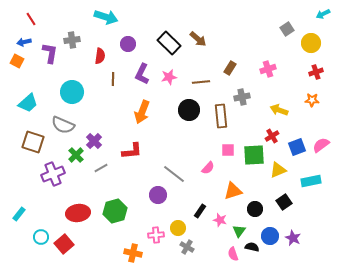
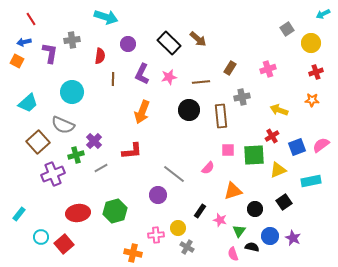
brown square at (33, 142): moved 5 px right; rotated 30 degrees clockwise
green cross at (76, 155): rotated 28 degrees clockwise
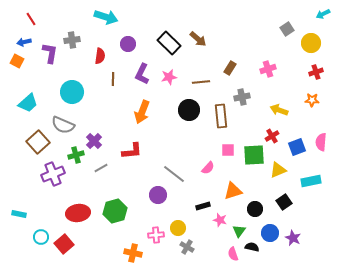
pink semicircle at (321, 145): moved 3 px up; rotated 48 degrees counterclockwise
black rectangle at (200, 211): moved 3 px right, 5 px up; rotated 40 degrees clockwise
cyan rectangle at (19, 214): rotated 64 degrees clockwise
blue circle at (270, 236): moved 3 px up
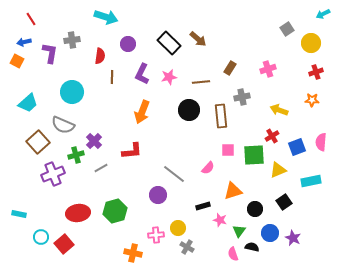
brown line at (113, 79): moved 1 px left, 2 px up
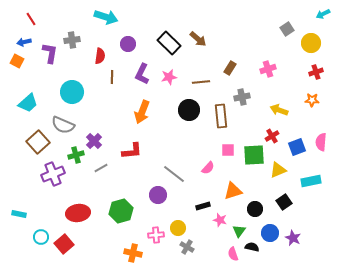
green hexagon at (115, 211): moved 6 px right
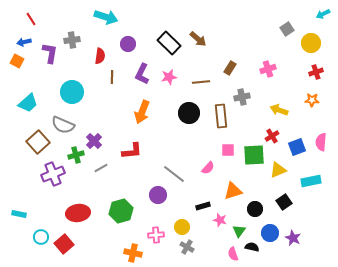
black circle at (189, 110): moved 3 px down
yellow circle at (178, 228): moved 4 px right, 1 px up
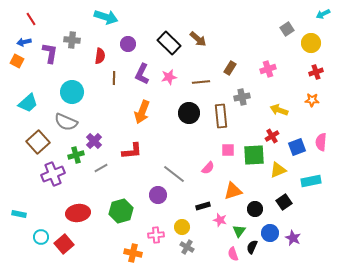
gray cross at (72, 40): rotated 14 degrees clockwise
brown line at (112, 77): moved 2 px right, 1 px down
gray semicircle at (63, 125): moved 3 px right, 3 px up
black semicircle at (252, 247): rotated 80 degrees counterclockwise
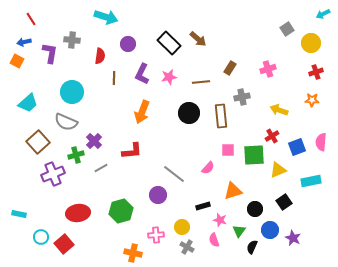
blue circle at (270, 233): moved 3 px up
pink semicircle at (233, 254): moved 19 px left, 14 px up
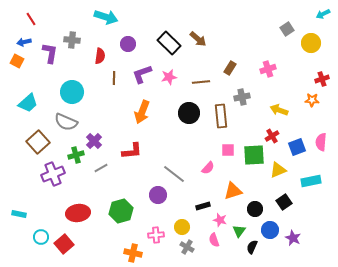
red cross at (316, 72): moved 6 px right, 7 px down
purple L-shape at (142, 74): rotated 45 degrees clockwise
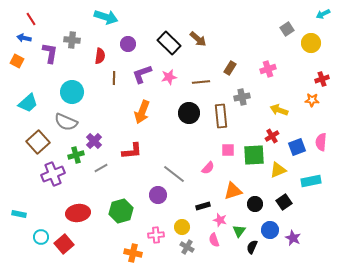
blue arrow at (24, 42): moved 4 px up; rotated 24 degrees clockwise
black circle at (255, 209): moved 5 px up
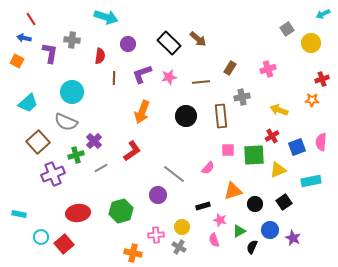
black circle at (189, 113): moved 3 px left, 3 px down
red L-shape at (132, 151): rotated 30 degrees counterclockwise
green triangle at (239, 231): rotated 24 degrees clockwise
gray cross at (187, 247): moved 8 px left
